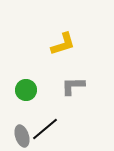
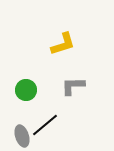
black line: moved 4 px up
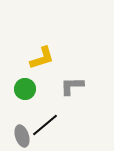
yellow L-shape: moved 21 px left, 14 px down
gray L-shape: moved 1 px left
green circle: moved 1 px left, 1 px up
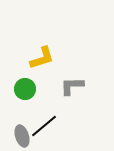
black line: moved 1 px left, 1 px down
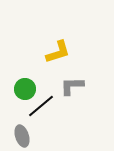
yellow L-shape: moved 16 px right, 6 px up
black line: moved 3 px left, 20 px up
